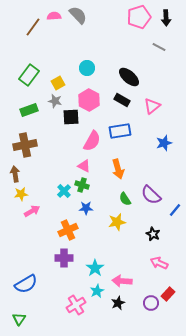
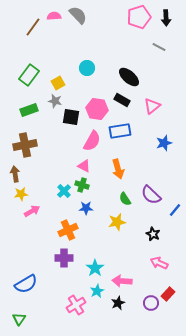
pink hexagon at (89, 100): moved 8 px right, 9 px down; rotated 20 degrees counterclockwise
black square at (71, 117): rotated 12 degrees clockwise
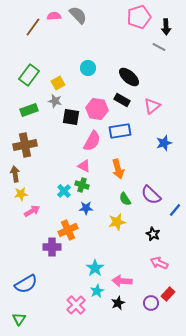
black arrow at (166, 18): moved 9 px down
cyan circle at (87, 68): moved 1 px right
purple cross at (64, 258): moved 12 px left, 11 px up
pink cross at (76, 305): rotated 12 degrees counterclockwise
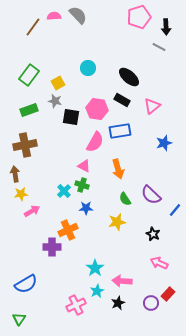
pink semicircle at (92, 141): moved 3 px right, 1 px down
pink cross at (76, 305): rotated 18 degrees clockwise
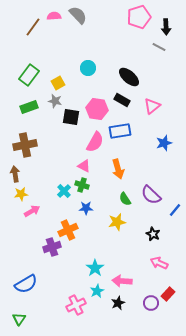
green rectangle at (29, 110): moved 3 px up
purple cross at (52, 247): rotated 18 degrees counterclockwise
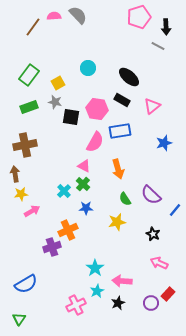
gray line at (159, 47): moved 1 px left, 1 px up
gray star at (55, 101): moved 1 px down
green cross at (82, 185): moved 1 px right, 1 px up; rotated 24 degrees clockwise
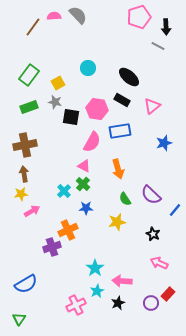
pink semicircle at (95, 142): moved 3 px left
brown arrow at (15, 174): moved 9 px right
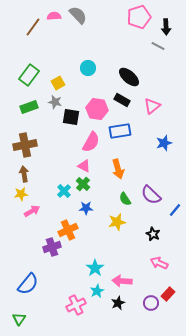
pink semicircle at (92, 142): moved 1 px left
blue semicircle at (26, 284): moved 2 px right; rotated 20 degrees counterclockwise
